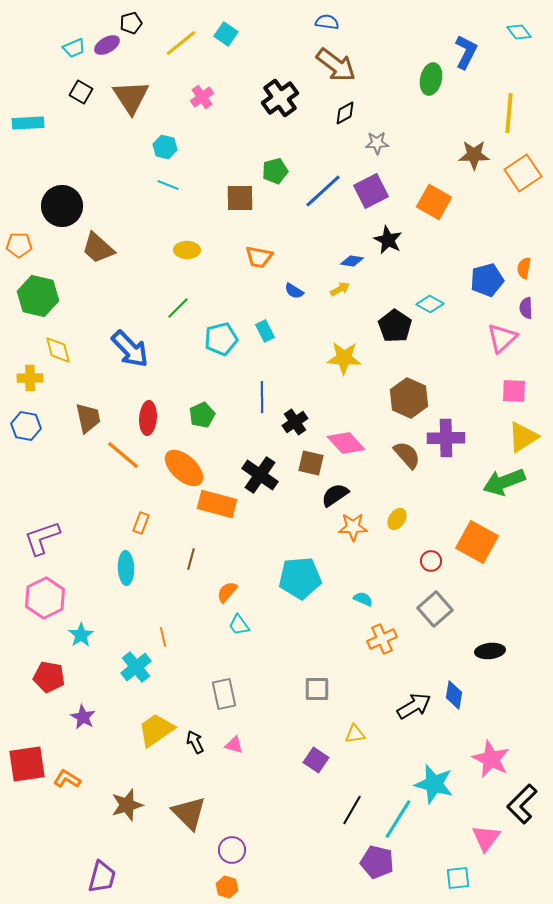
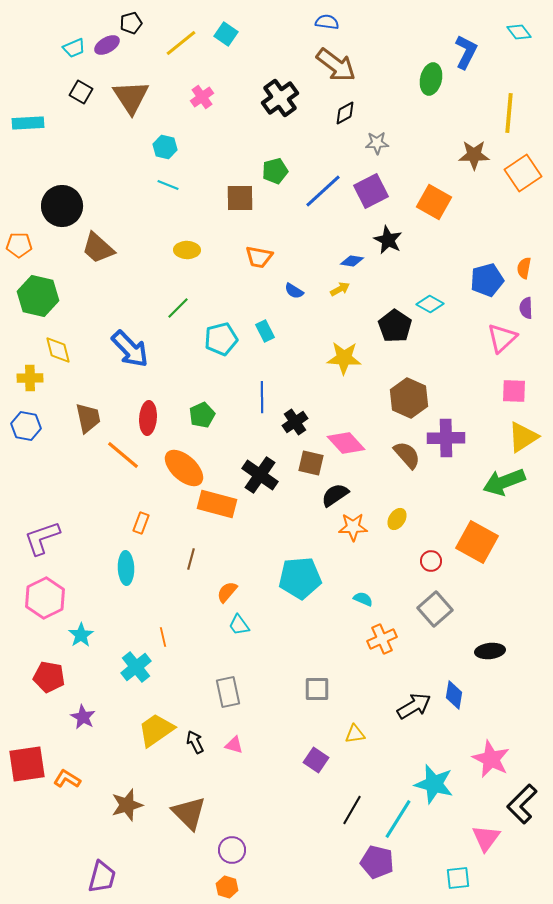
gray rectangle at (224, 694): moved 4 px right, 2 px up
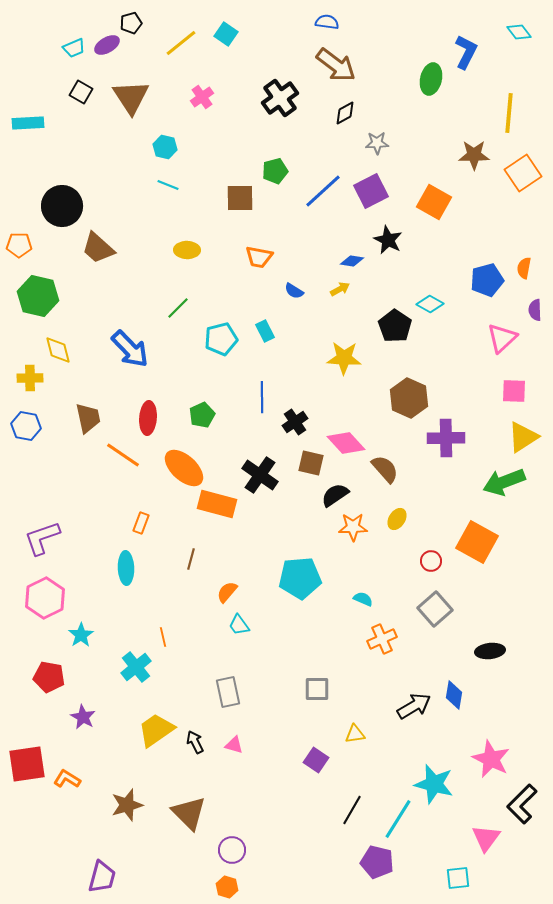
purple semicircle at (526, 308): moved 9 px right, 2 px down
orange line at (123, 455): rotated 6 degrees counterclockwise
brown semicircle at (407, 455): moved 22 px left, 14 px down
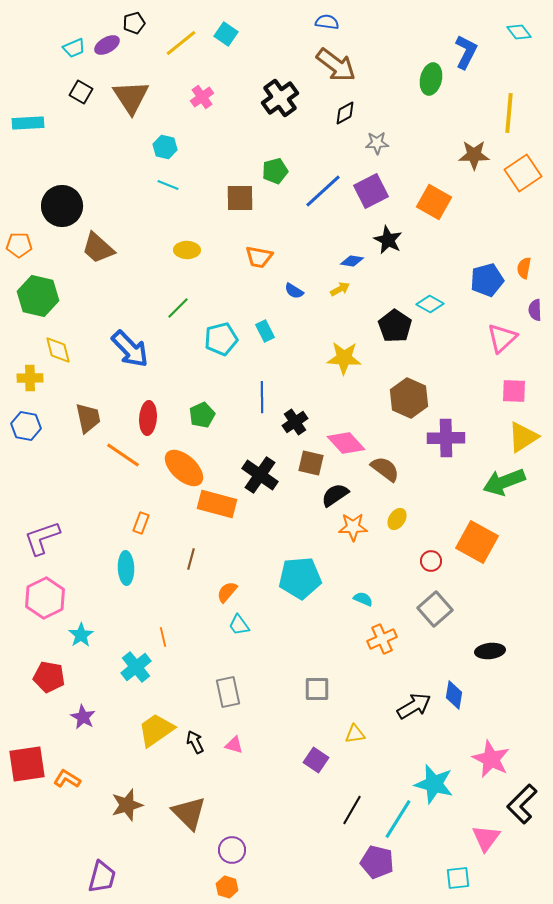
black pentagon at (131, 23): moved 3 px right
brown semicircle at (385, 469): rotated 12 degrees counterclockwise
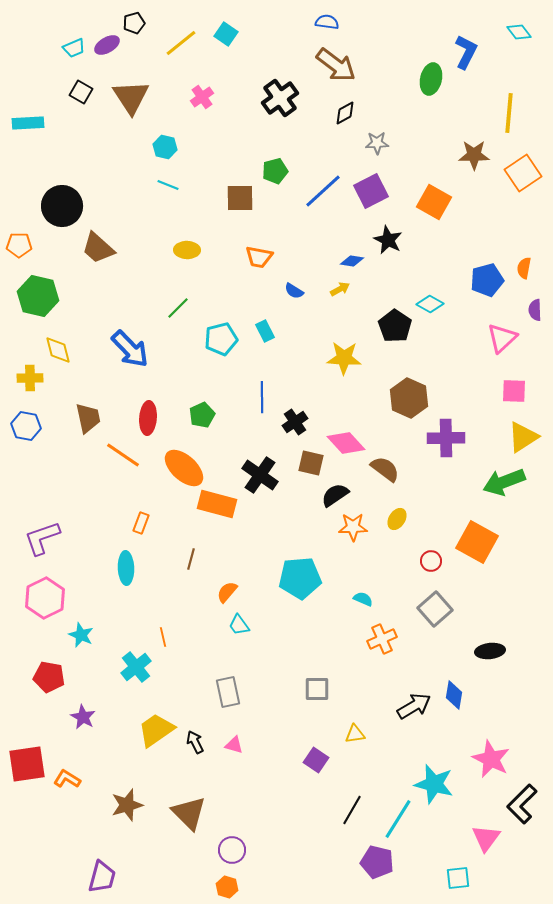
cyan star at (81, 635): rotated 15 degrees counterclockwise
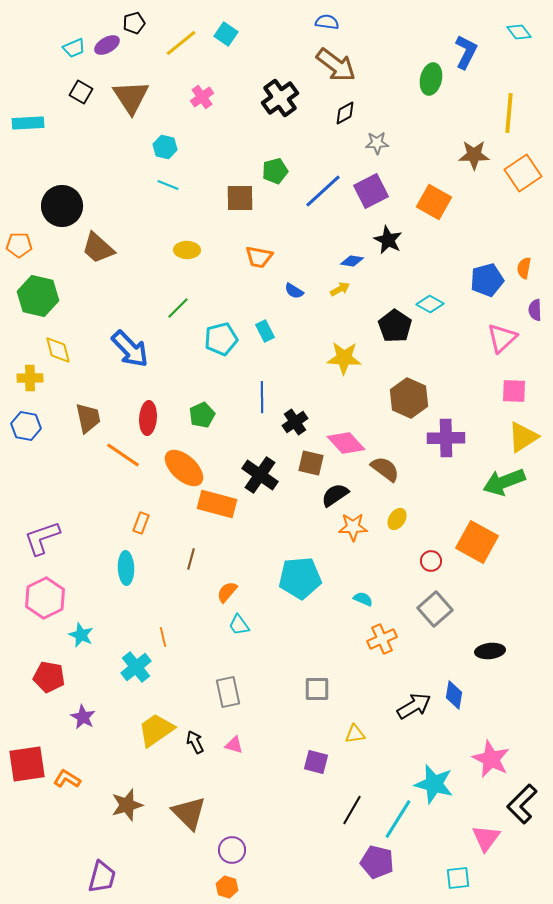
purple square at (316, 760): moved 2 px down; rotated 20 degrees counterclockwise
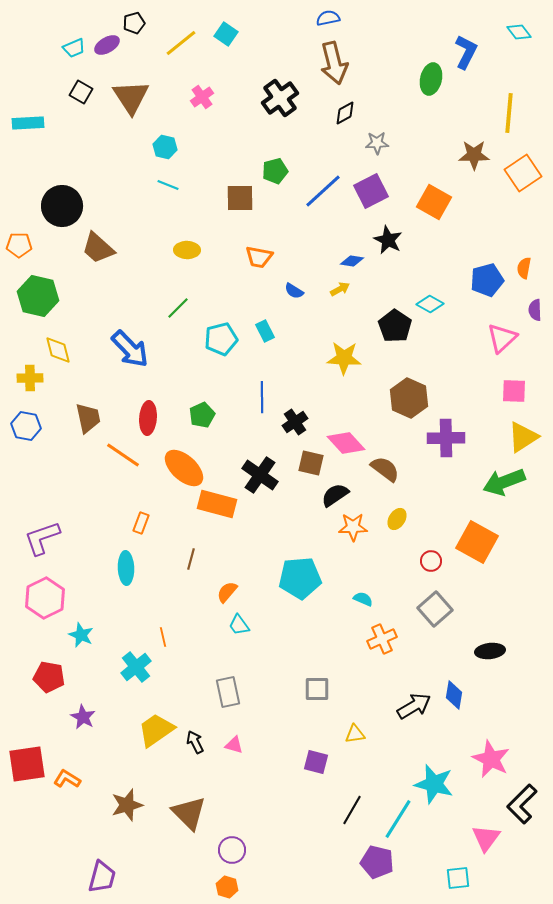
blue semicircle at (327, 22): moved 1 px right, 4 px up; rotated 20 degrees counterclockwise
brown arrow at (336, 65): moved 2 px left, 2 px up; rotated 39 degrees clockwise
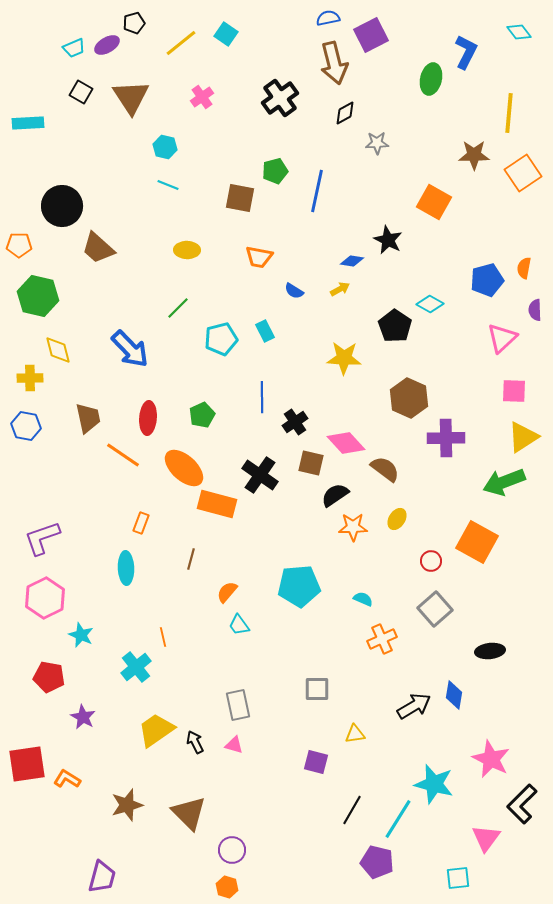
blue line at (323, 191): moved 6 px left; rotated 36 degrees counterclockwise
purple square at (371, 191): moved 156 px up
brown square at (240, 198): rotated 12 degrees clockwise
cyan pentagon at (300, 578): moved 1 px left, 8 px down
gray rectangle at (228, 692): moved 10 px right, 13 px down
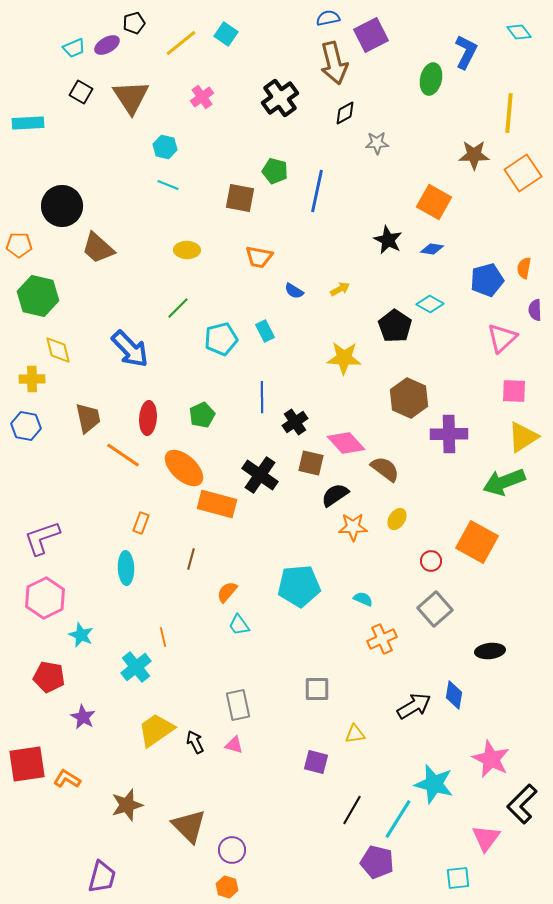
green pentagon at (275, 171): rotated 30 degrees clockwise
blue diamond at (352, 261): moved 80 px right, 12 px up
yellow cross at (30, 378): moved 2 px right, 1 px down
purple cross at (446, 438): moved 3 px right, 4 px up
brown triangle at (189, 813): moved 13 px down
